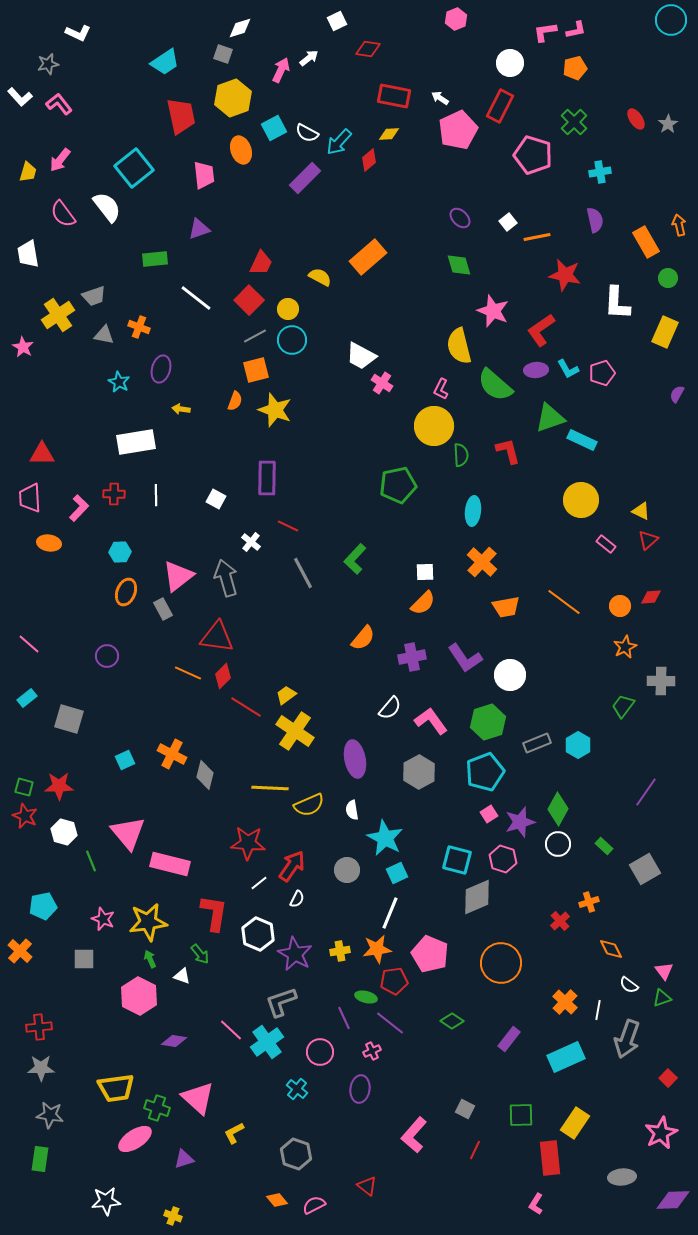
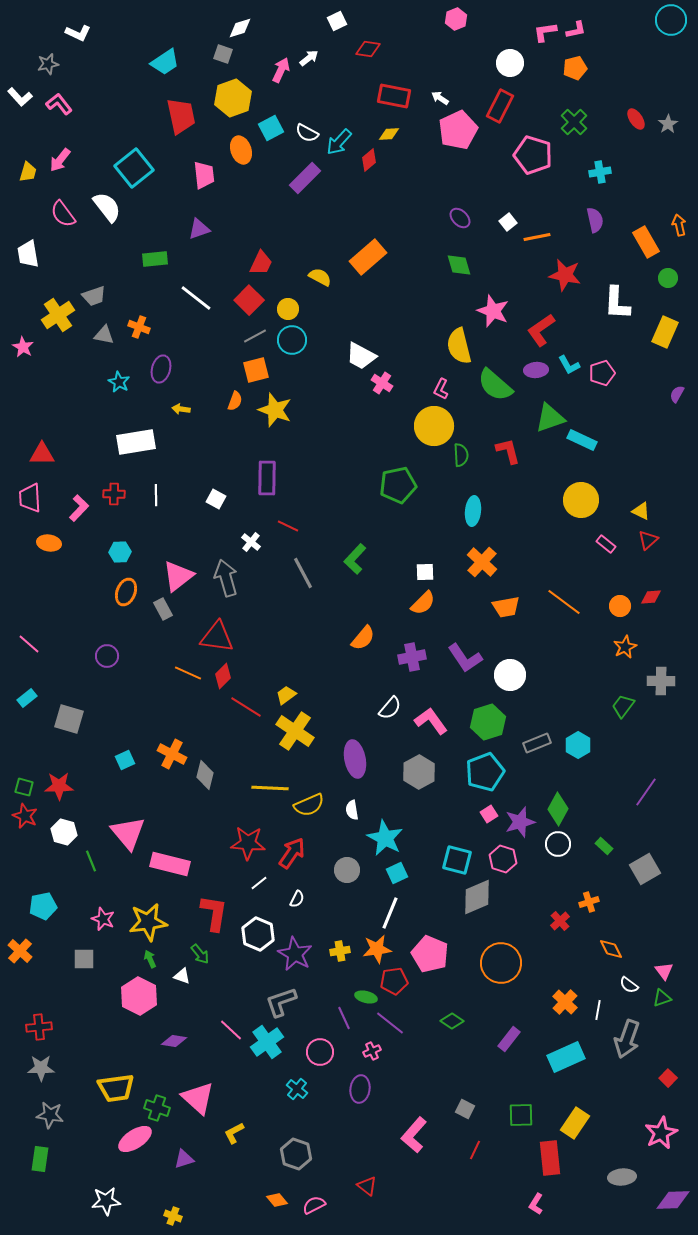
cyan square at (274, 128): moved 3 px left
cyan L-shape at (568, 369): moved 1 px right, 4 px up
red arrow at (292, 866): moved 13 px up
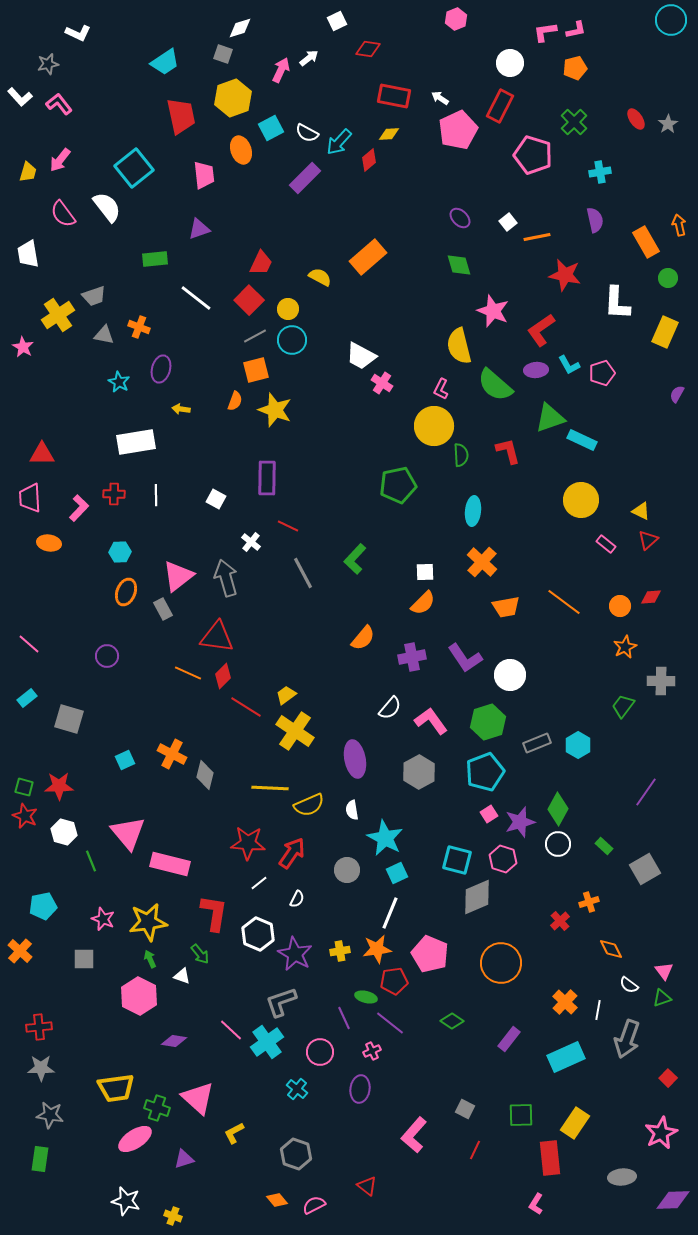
white star at (106, 1201): moved 20 px right; rotated 20 degrees clockwise
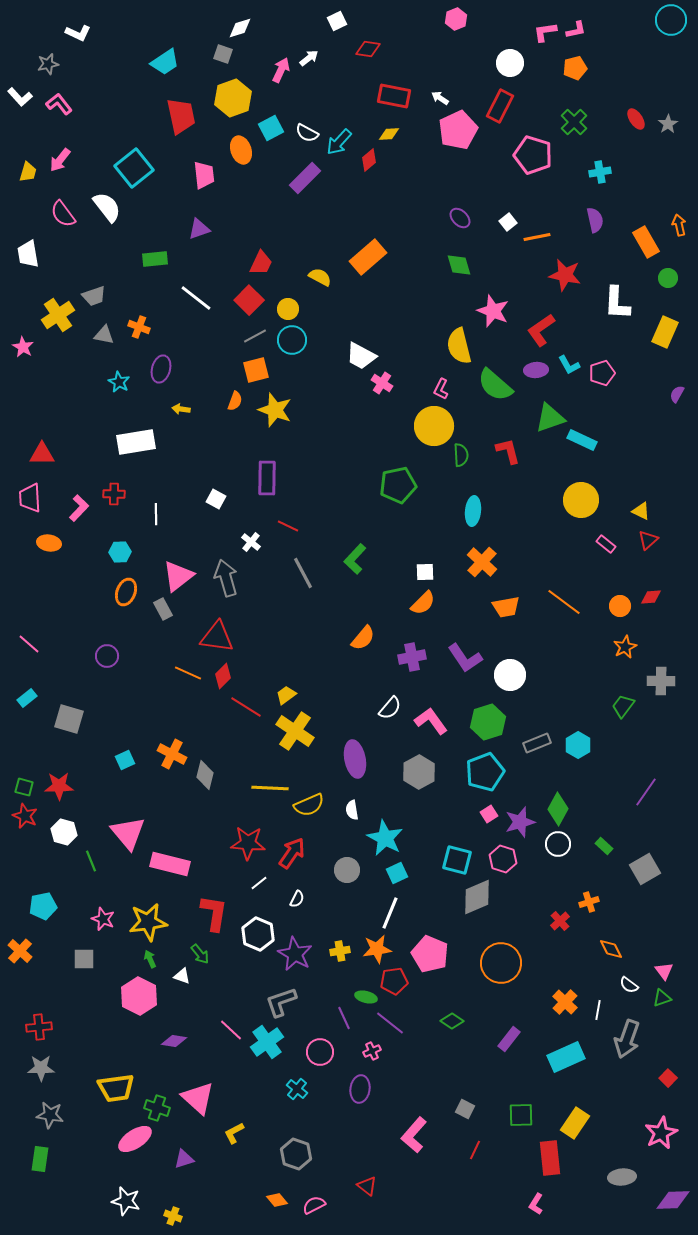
white line at (156, 495): moved 19 px down
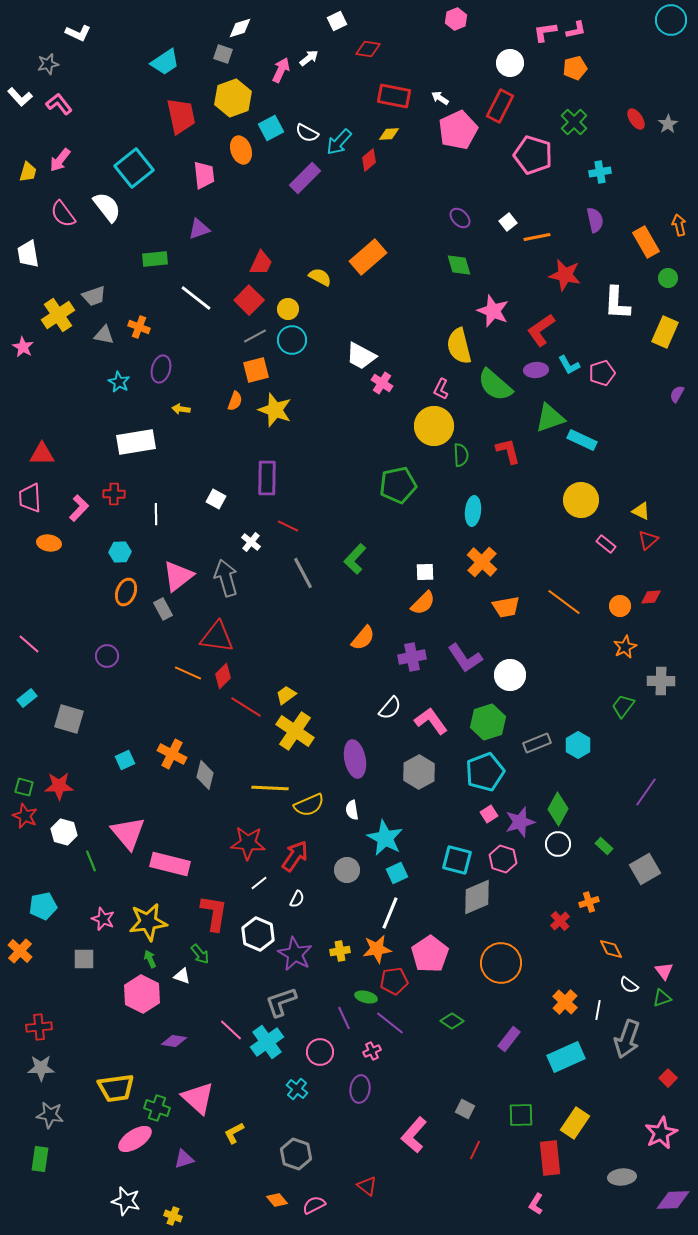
red arrow at (292, 853): moved 3 px right, 3 px down
pink pentagon at (430, 954): rotated 15 degrees clockwise
pink hexagon at (139, 996): moved 3 px right, 2 px up
